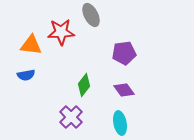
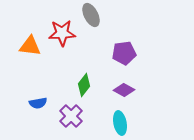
red star: moved 1 px right, 1 px down
orange triangle: moved 1 px left, 1 px down
blue semicircle: moved 12 px right, 28 px down
purple diamond: rotated 25 degrees counterclockwise
purple cross: moved 1 px up
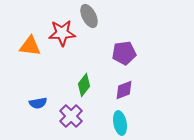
gray ellipse: moved 2 px left, 1 px down
purple diamond: rotated 50 degrees counterclockwise
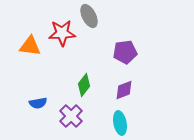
purple pentagon: moved 1 px right, 1 px up
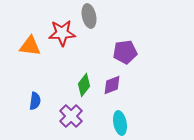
gray ellipse: rotated 15 degrees clockwise
purple diamond: moved 12 px left, 5 px up
blue semicircle: moved 3 px left, 2 px up; rotated 72 degrees counterclockwise
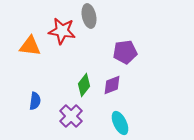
red star: moved 2 px up; rotated 12 degrees clockwise
cyan ellipse: rotated 15 degrees counterclockwise
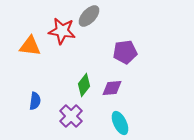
gray ellipse: rotated 55 degrees clockwise
purple diamond: moved 3 px down; rotated 15 degrees clockwise
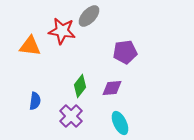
green diamond: moved 4 px left, 1 px down
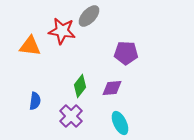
purple pentagon: moved 1 px right, 1 px down; rotated 10 degrees clockwise
